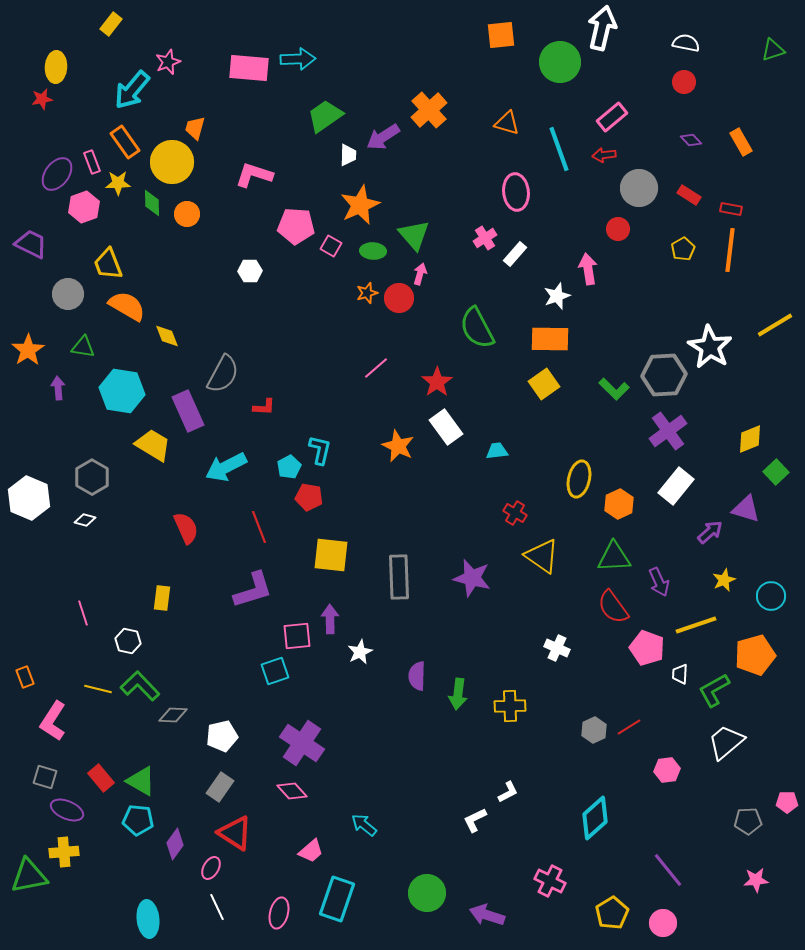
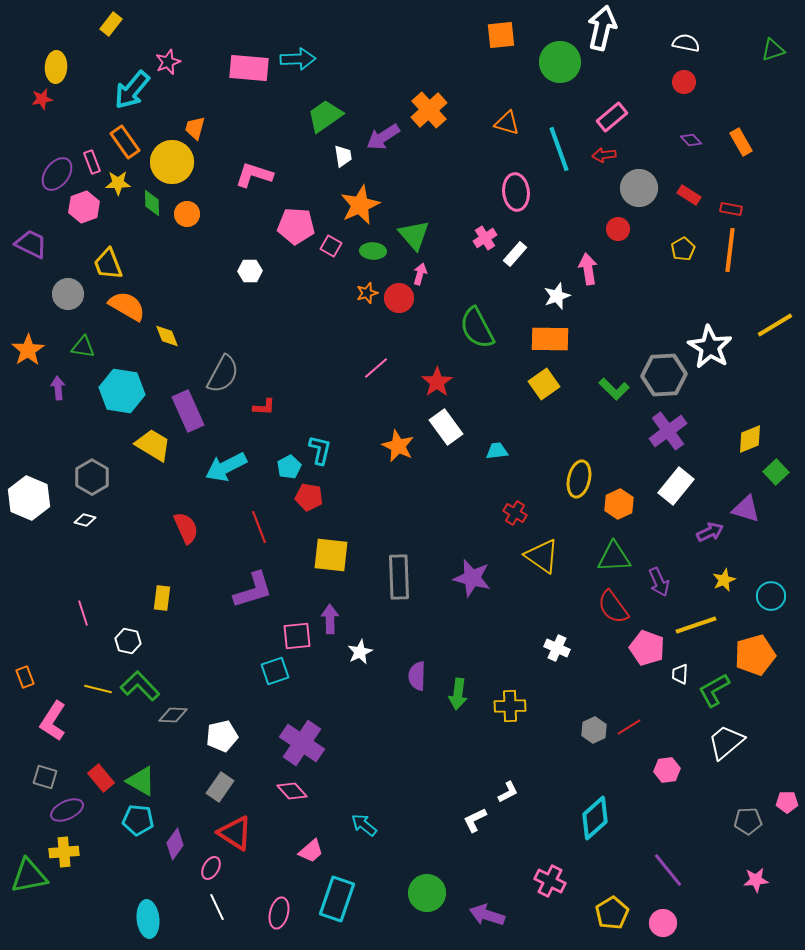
white trapezoid at (348, 155): moved 5 px left, 1 px down; rotated 10 degrees counterclockwise
purple arrow at (710, 532): rotated 16 degrees clockwise
purple ellipse at (67, 810): rotated 48 degrees counterclockwise
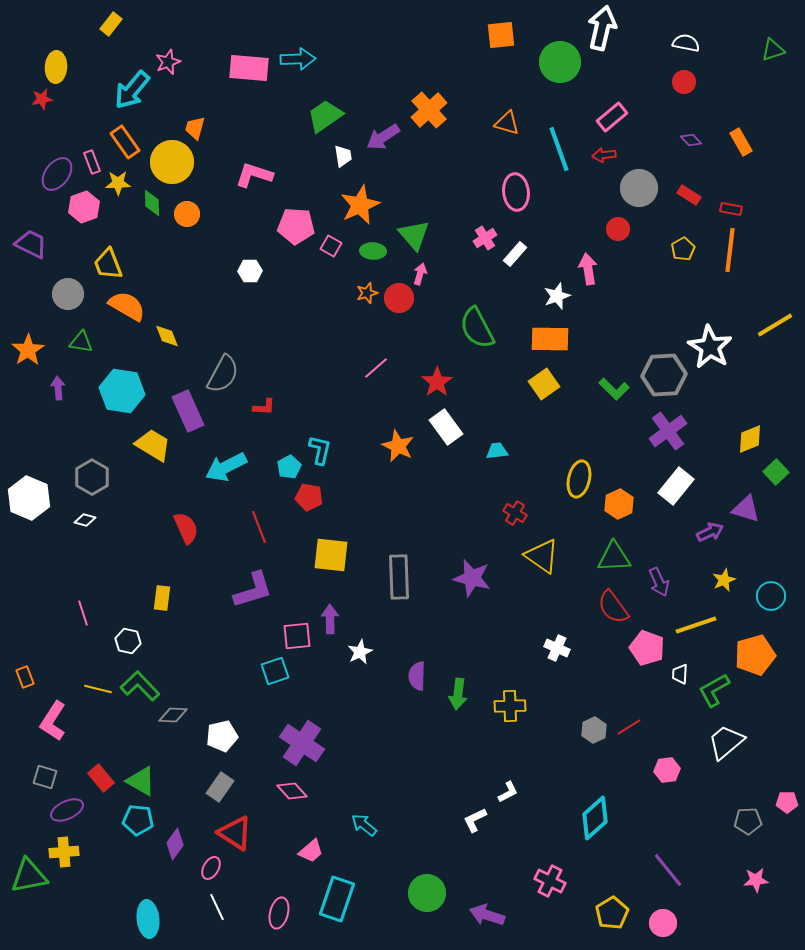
green triangle at (83, 347): moved 2 px left, 5 px up
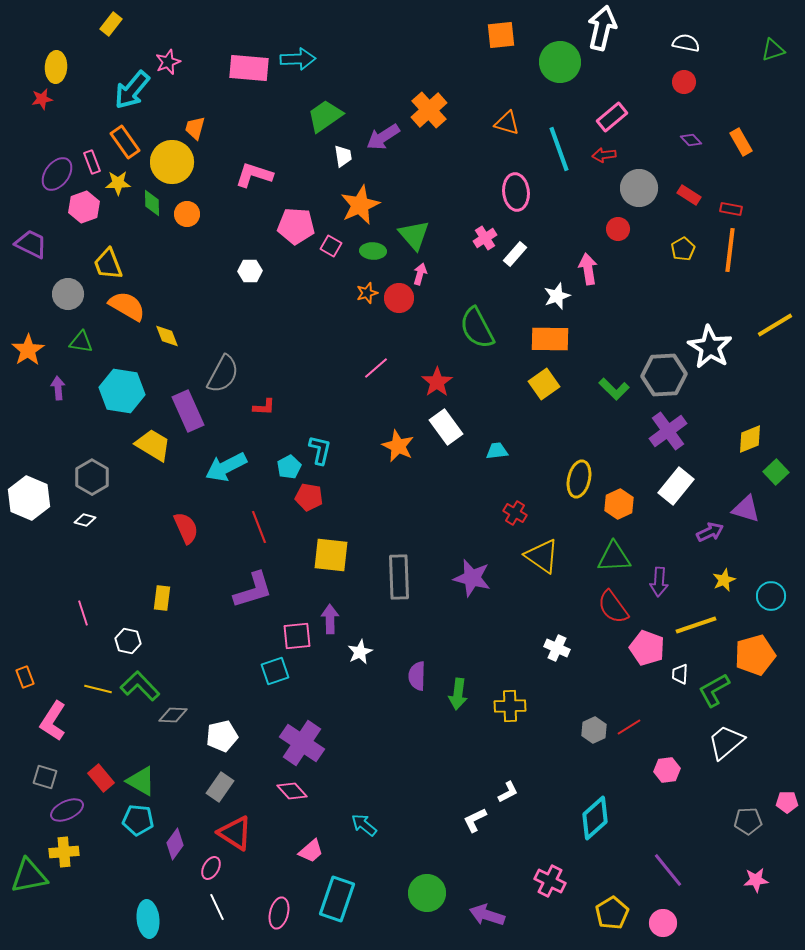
purple arrow at (659, 582): rotated 28 degrees clockwise
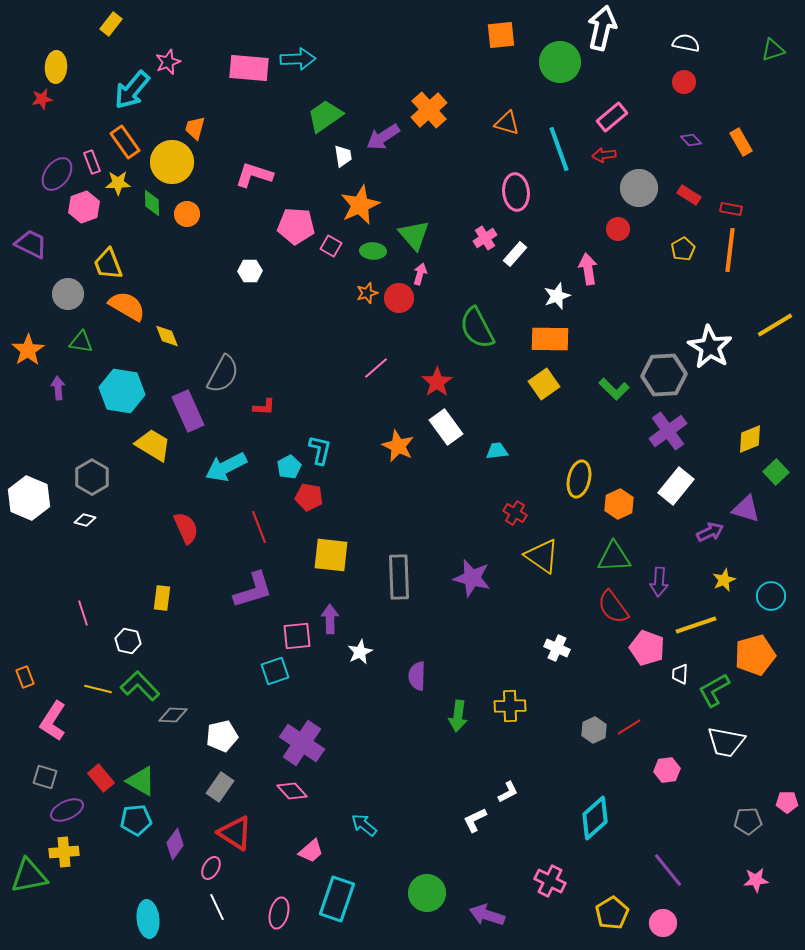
green arrow at (458, 694): moved 22 px down
white trapezoid at (726, 742): rotated 129 degrees counterclockwise
cyan pentagon at (138, 820): moved 2 px left; rotated 12 degrees counterclockwise
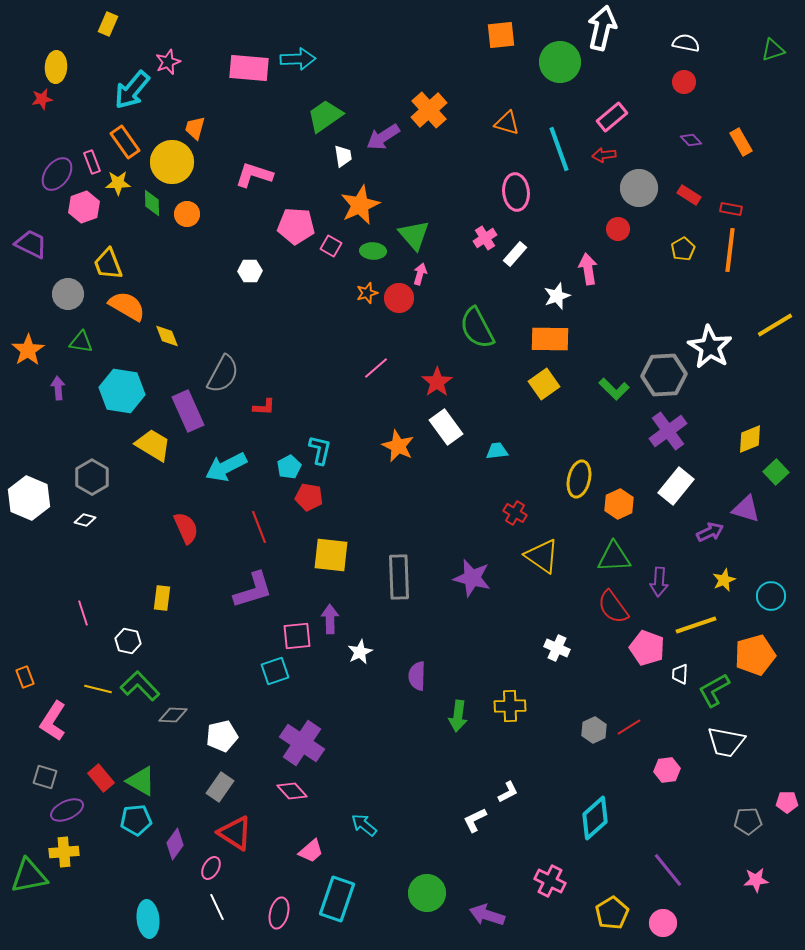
yellow rectangle at (111, 24): moved 3 px left; rotated 15 degrees counterclockwise
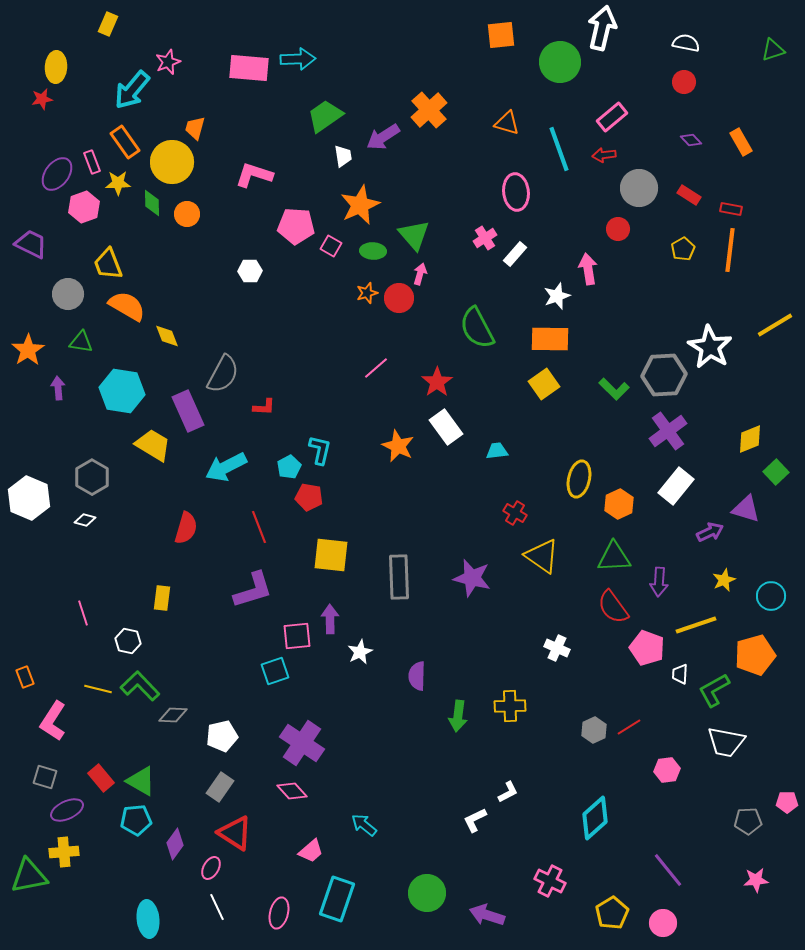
red semicircle at (186, 528): rotated 40 degrees clockwise
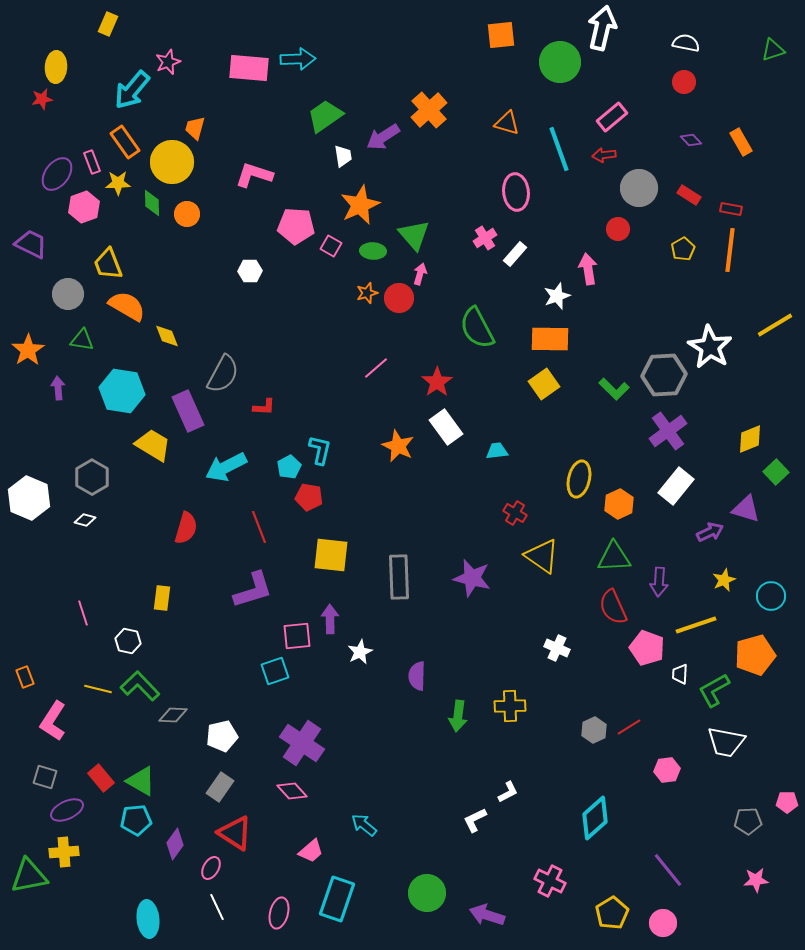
green triangle at (81, 342): moved 1 px right, 2 px up
red semicircle at (613, 607): rotated 12 degrees clockwise
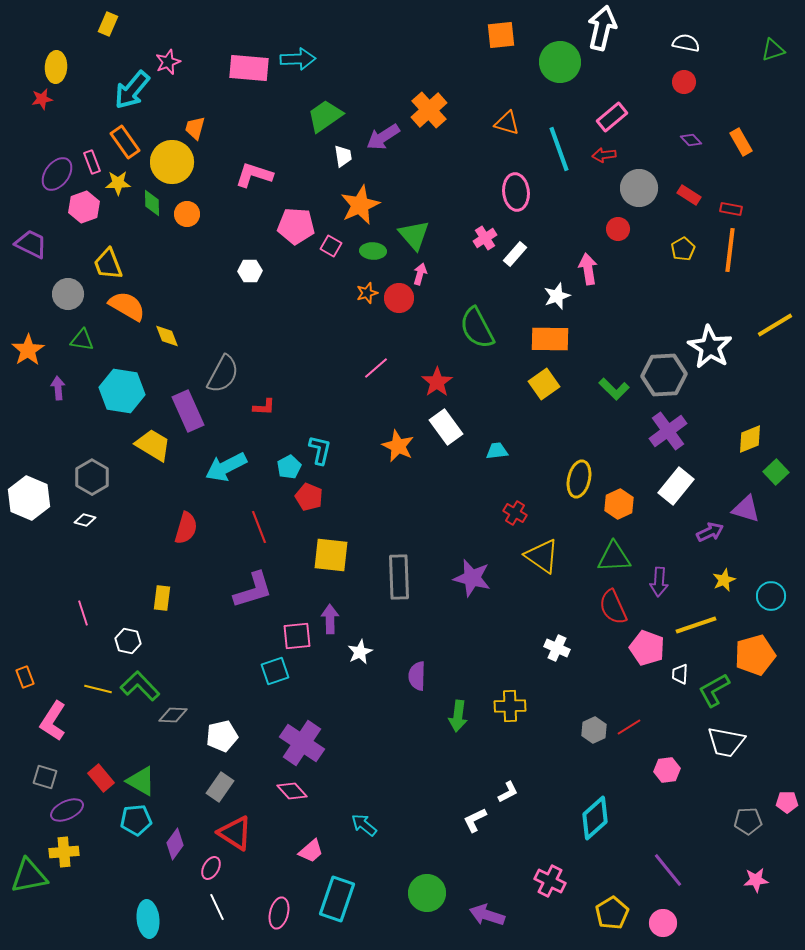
red pentagon at (309, 497): rotated 12 degrees clockwise
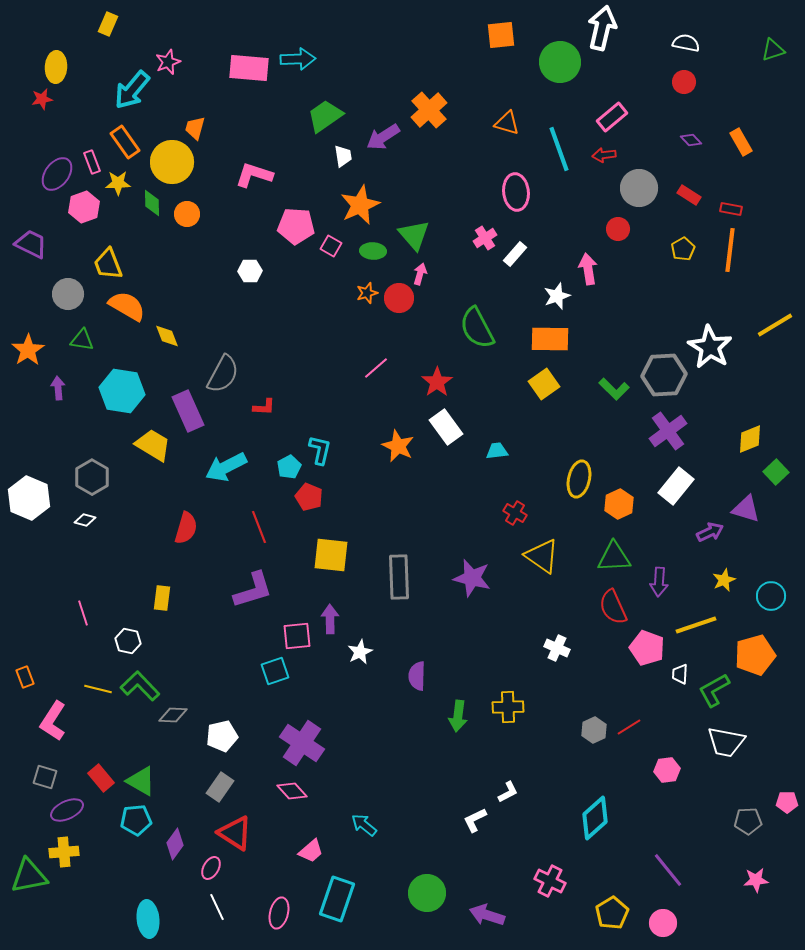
yellow cross at (510, 706): moved 2 px left, 1 px down
